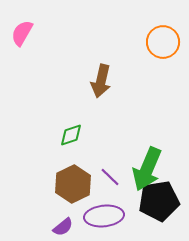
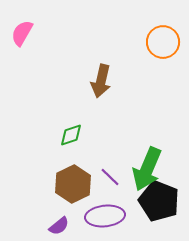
black pentagon: rotated 30 degrees clockwise
purple ellipse: moved 1 px right
purple semicircle: moved 4 px left, 1 px up
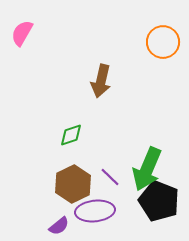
purple ellipse: moved 10 px left, 5 px up
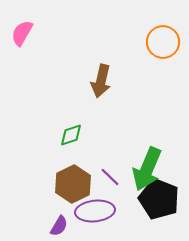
black pentagon: moved 2 px up
purple semicircle: rotated 20 degrees counterclockwise
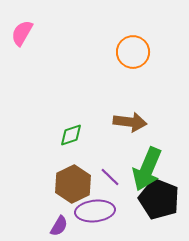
orange circle: moved 30 px left, 10 px down
brown arrow: moved 29 px right, 41 px down; rotated 96 degrees counterclockwise
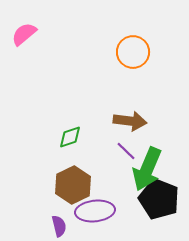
pink semicircle: moved 2 px right, 1 px down; rotated 20 degrees clockwise
brown arrow: moved 1 px up
green diamond: moved 1 px left, 2 px down
purple line: moved 16 px right, 26 px up
brown hexagon: moved 1 px down
purple semicircle: rotated 45 degrees counterclockwise
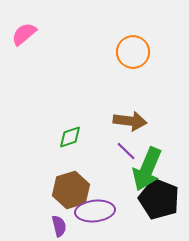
brown hexagon: moved 2 px left, 5 px down; rotated 9 degrees clockwise
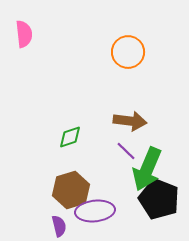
pink semicircle: rotated 124 degrees clockwise
orange circle: moved 5 px left
